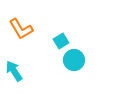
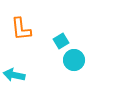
orange L-shape: rotated 25 degrees clockwise
cyan arrow: moved 4 px down; rotated 45 degrees counterclockwise
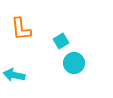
cyan circle: moved 3 px down
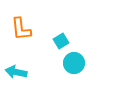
cyan arrow: moved 2 px right, 3 px up
